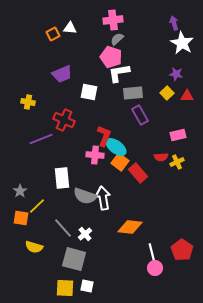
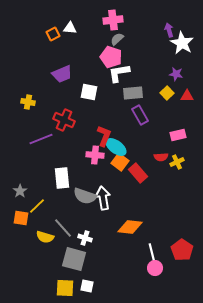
purple arrow at (174, 23): moved 5 px left, 7 px down
white cross at (85, 234): moved 4 px down; rotated 32 degrees counterclockwise
yellow semicircle at (34, 247): moved 11 px right, 10 px up
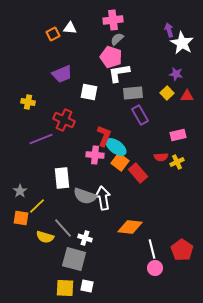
white line at (152, 253): moved 4 px up
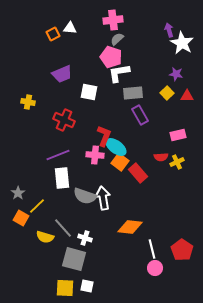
purple line at (41, 139): moved 17 px right, 16 px down
gray star at (20, 191): moved 2 px left, 2 px down
orange square at (21, 218): rotated 21 degrees clockwise
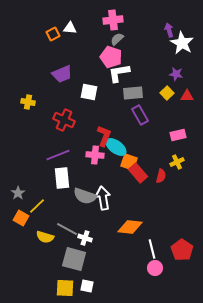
red semicircle at (161, 157): moved 19 px down; rotated 72 degrees counterclockwise
orange square at (120, 162): moved 9 px right; rotated 18 degrees counterclockwise
gray line at (63, 228): moved 4 px right, 1 px down; rotated 20 degrees counterclockwise
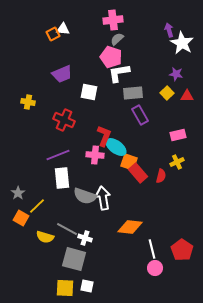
white triangle at (70, 28): moved 7 px left, 1 px down
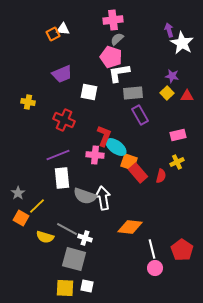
purple star at (176, 74): moved 4 px left, 2 px down
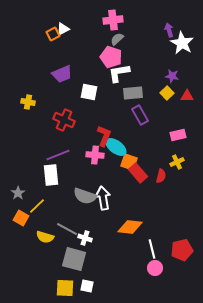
white triangle at (63, 29): rotated 32 degrees counterclockwise
white rectangle at (62, 178): moved 11 px left, 3 px up
red pentagon at (182, 250): rotated 25 degrees clockwise
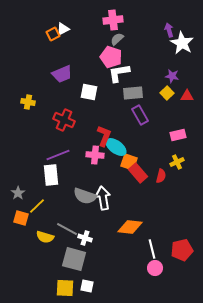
orange square at (21, 218): rotated 14 degrees counterclockwise
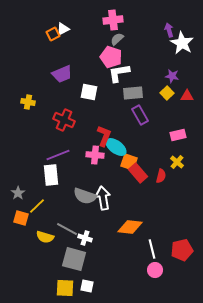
yellow cross at (177, 162): rotated 24 degrees counterclockwise
pink circle at (155, 268): moved 2 px down
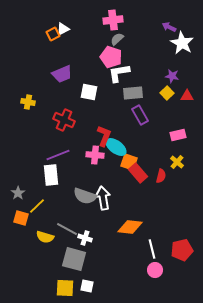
purple arrow at (169, 30): moved 3 px up; rotated 48 degrees counterclockwise
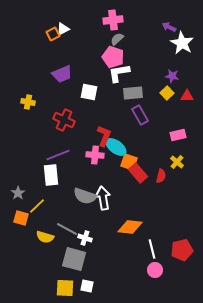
pink pentagon at (111, 57): moved 2 px right
